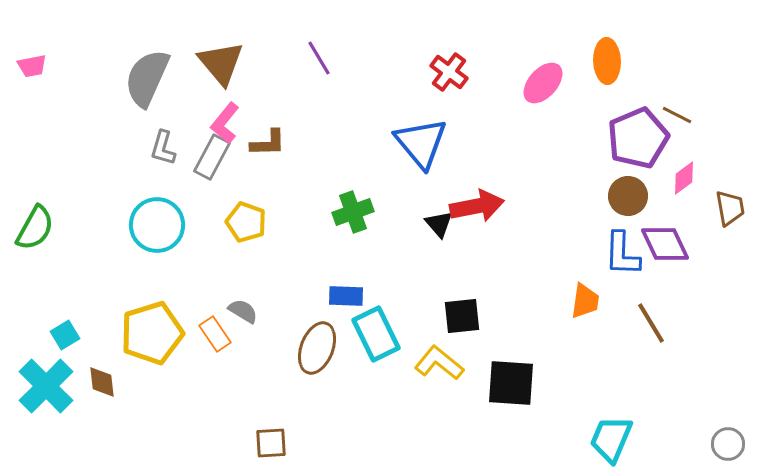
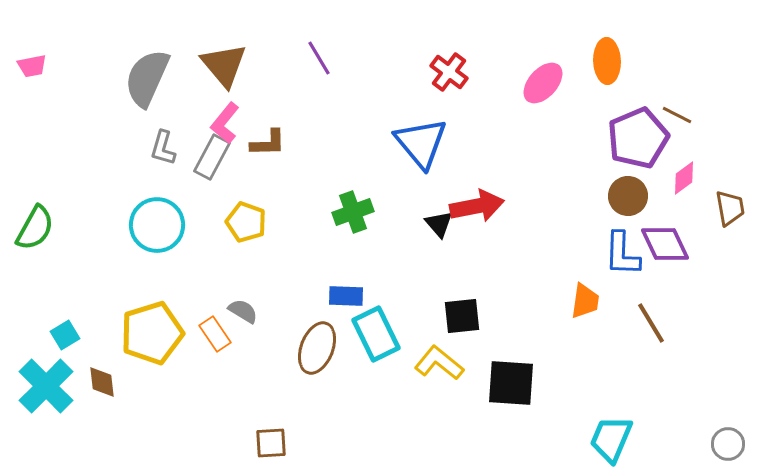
brown triangle at (221, 63): moved 3 px right, 2 px down
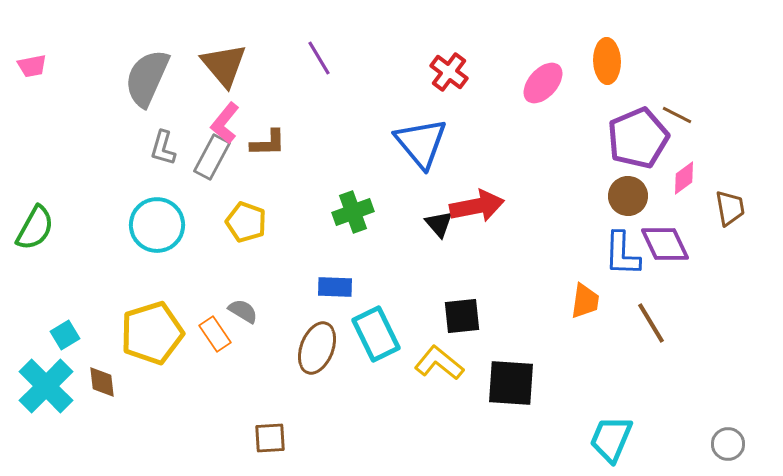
blue rectangle at (346, 296): moved 11 px left, 9 px up
brown square at (271, 443): moved 1 px left, 5 px up
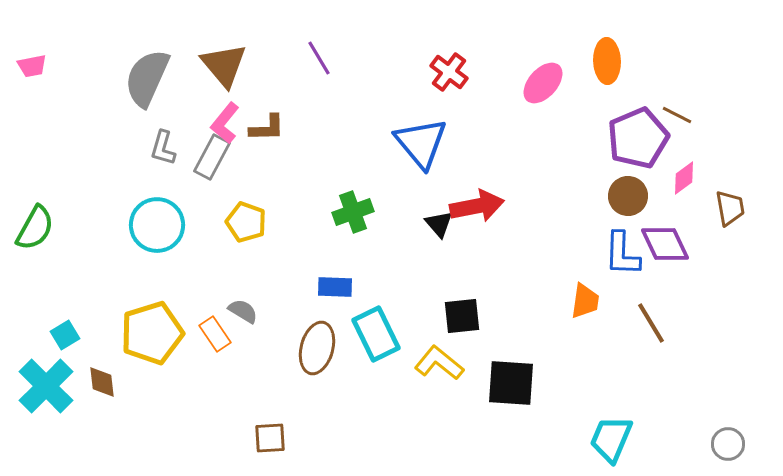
brown L-shape at (268, 143): moved 1 px left, 15 px up
brown ellipse at (317, 348): rotated 6 degrees counterclockwise
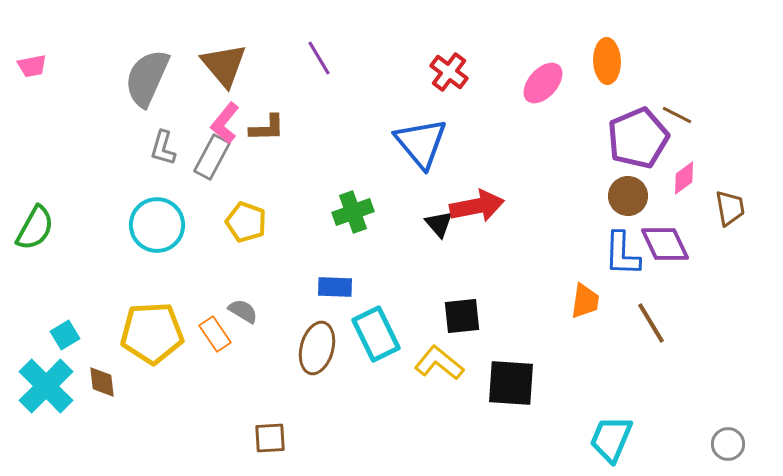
yellow pentagon at (152, 333): rotated 14 degrees clockwise
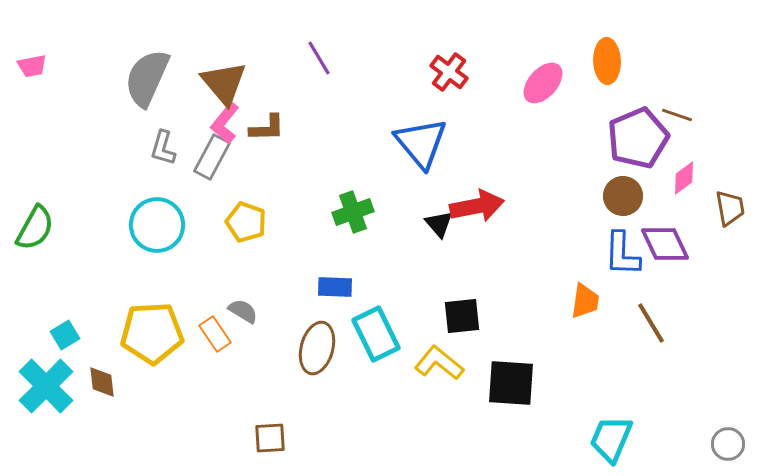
brown triangle at (224, 65): moved 18 px down
brown line at (677, 115): rotated 8 degrees counterclockwise
brown circle at (628, 196): moved 5 px left
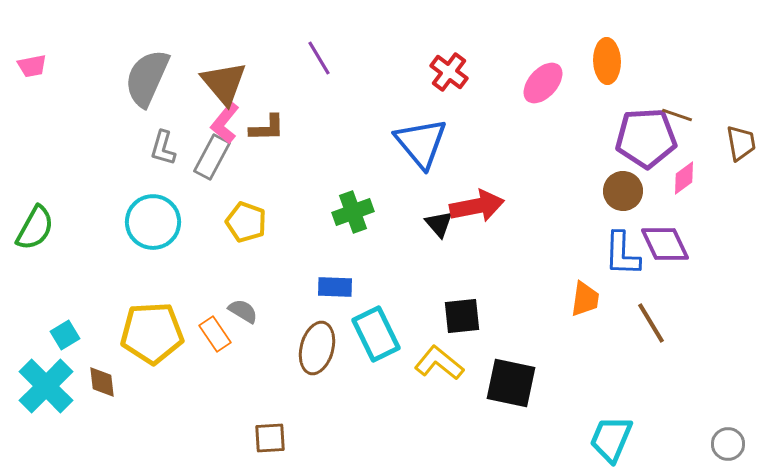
purple pentagon at (638, 138): moved 8 px right; rotated 20 degrees clockwise
brown circle at (623, 196): moved 5 px up
brown trapezoid at (730, 208): moved 11 px right, 65 px up
cyan circle at (157, 225): moved 4 px left, 3 px up
orange trapezoid at (585, 301): moved 2 px up
black square at (511, 383): rotated 8 degrees clockwise
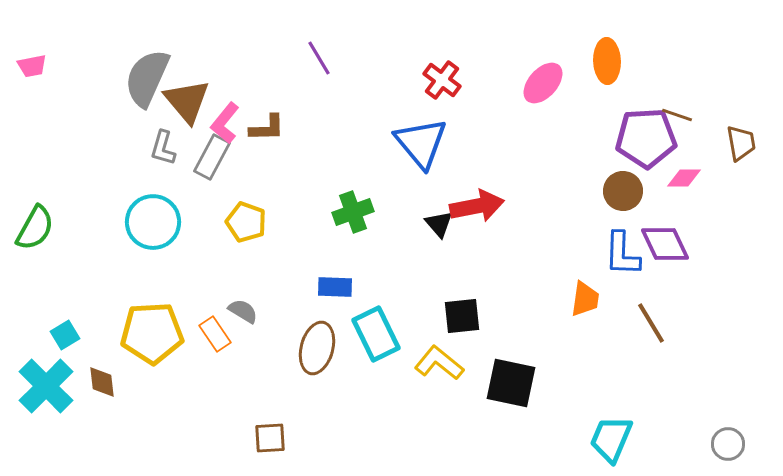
red cross at (449, 72): moved 7 px left, 8 px down
brown triangle at (224, 83): moved 37 px left, 18 px down
pink diamond at (684, 178): rotated 36 degrees clockwise
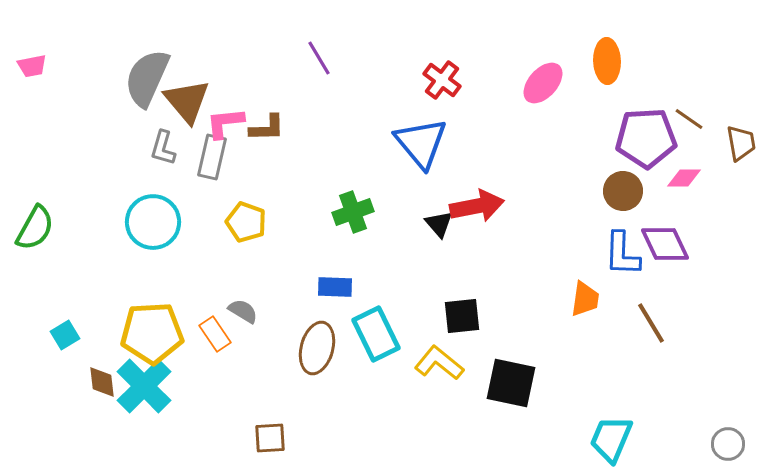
brown line at (677, 115): moved 12 px right, 4 px down; rotated 16 degrees clockwise
pink L-shape at (225, 123): rotated 45 degrees clockwise
gray rectangle at (212, 157): rotated 15 degrees counterclockwise
cyan cross at (46, 386): moved 98 px right
